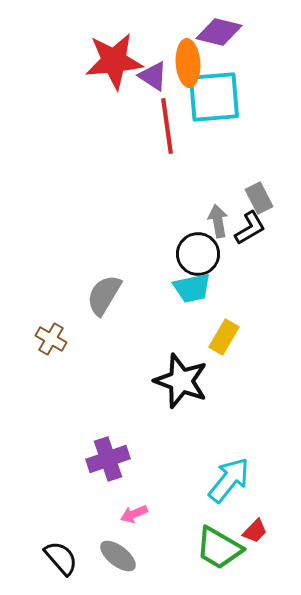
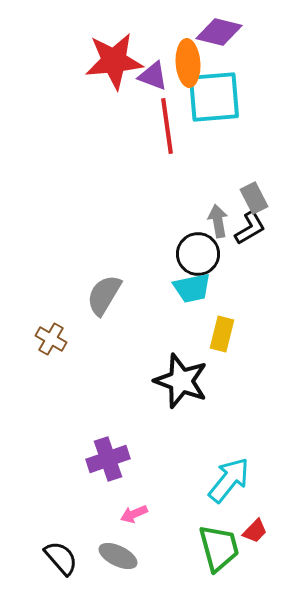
purple triangle: rotated 12 degrees counterclockwise
gray rectangle: moved 5 px left
yellow rectangle: moved 2 px left, 3 px up; rotated 16 degrees counterclockwise
green trapezoid: rotated 135 degrees counterclockwise
gray ellipse: rotated 12 degrees counterclockwise
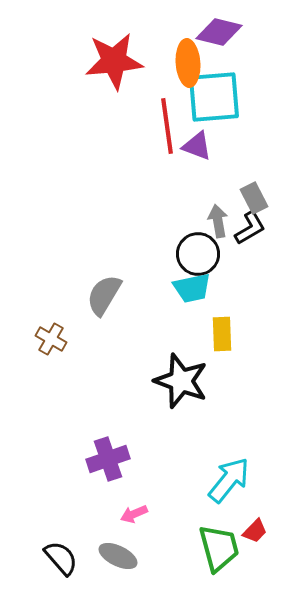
purple triangle: moved 44 px right, 70 px down
yellow rectangle: rotated 16 degrees counterclockwise
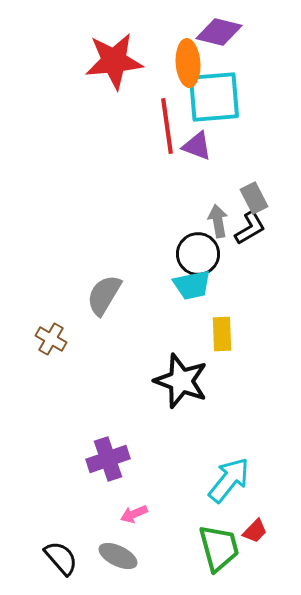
cyan trapezoid: moved 3 px up
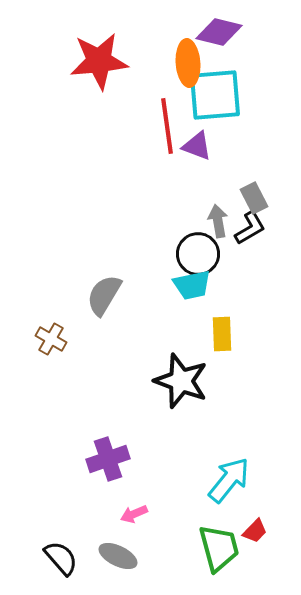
red star: moved 15 px left
cyan square: moved 1 px right, 2 px up
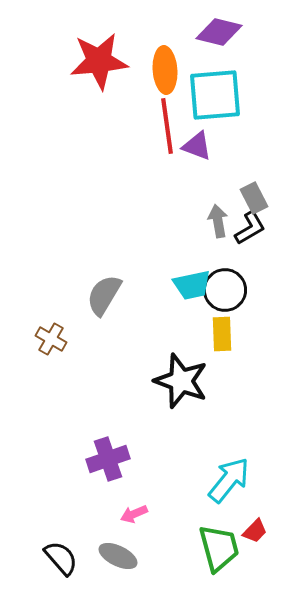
orange ellipse: moved 23 px left, 7 px down
black circle: moved 27 px right, 36 px down
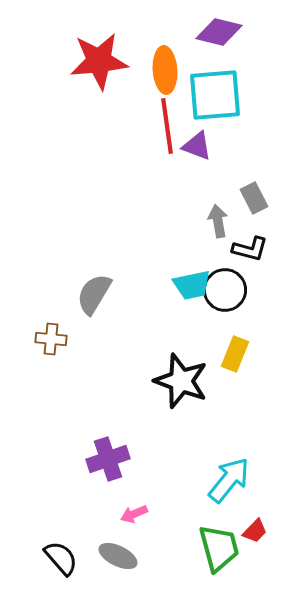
black L-shape: moved 21 px down; rotated 45 degrees clockwise
gray semicircle: moved 10 px left, 1 px up
yellow rectangle: moved 13 px right, 20 px down; rotated 24 degrees clockwise
brown cross: rotated 24 degrees counterclockwise
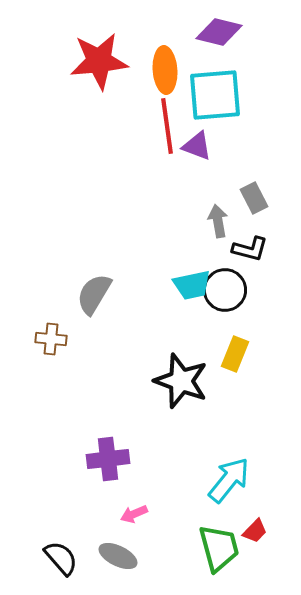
purple cross: rotated 12 degrees clockwise
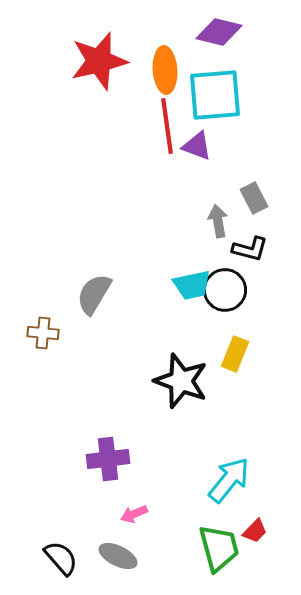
red star: rotated 8 degrees counterclockwise
brown cross: moved 8 px left, 6 px up
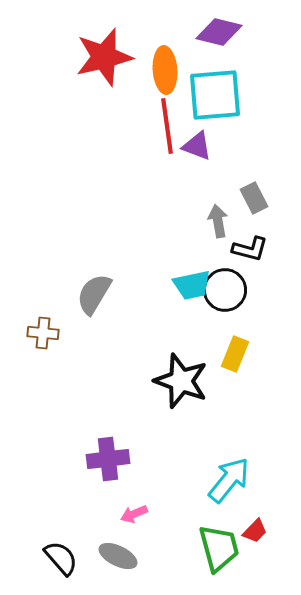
red star: moved 5 px right, 4 px up
